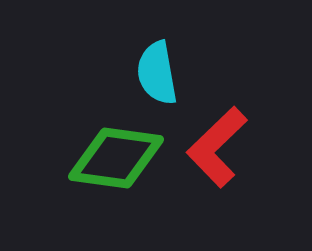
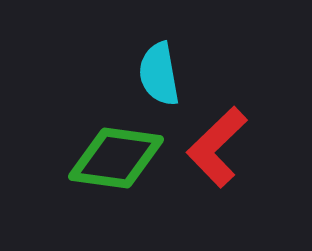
cyan semicircle: moved 2 px right, 1 px down
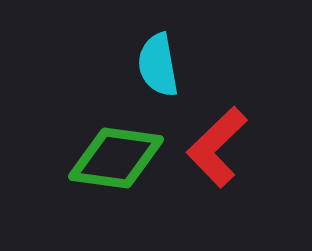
cyan semicircle: moved 1 px left, 9 px up
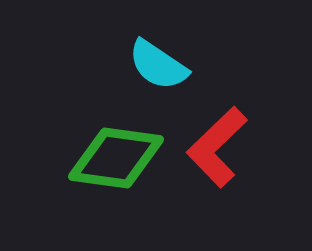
cyan semicircle: rotated 46 degrees counterclockwise
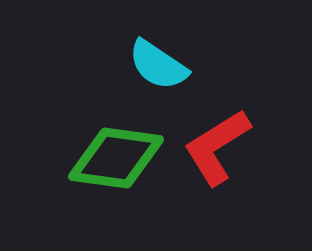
red L-shape: rotated 12 degrees clockwise
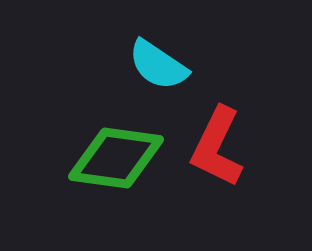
red L-shape: rotated 32 degrees counterclockwise
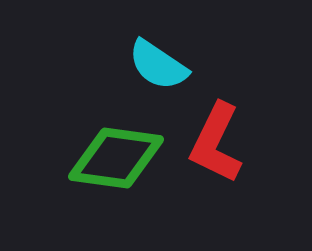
red L-shape: moved 1 px left, 4 px up
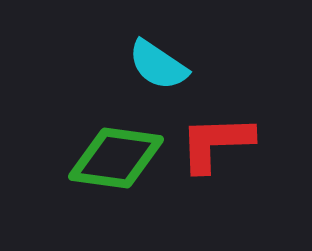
red L-shape: rotated 62 degrees clockwise
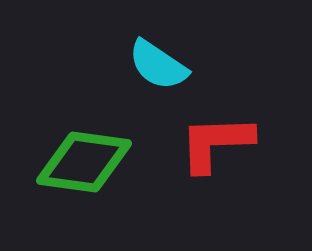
green diamond: moved 32 px left, 4 px down
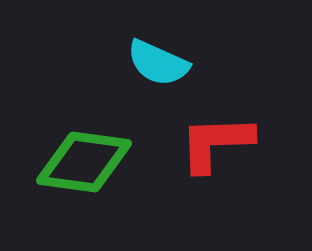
cyan semicircle: moved 2 px up; rotated 10 degrees counterclockwise
